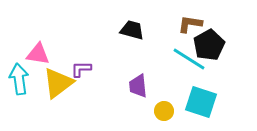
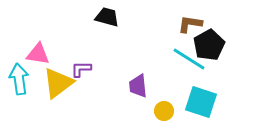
black trapezoid: moved 25 px left, 13 px up
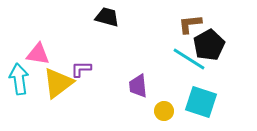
brown L-shape: rotated 15 degrees counterclockwise
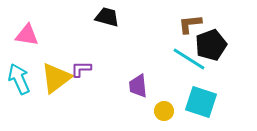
black pentagon: moved 2 px right; rotated 8 degrees clockwise
pink triangle: moved 11 px left, 19 px up
cyan arrow: rotated 16 degrees counterclockwise
yellow triangle: moved 2 px left, 5 px up
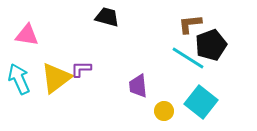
cyan line: moved 1 px left, 1 px up
cyan square: rotated 20 degrees clockwise
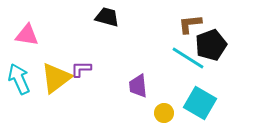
cyan square: moved 1 px left, 1 px down; rotated 8 degrees counterclockwise
yellow circle: moved 2 px down
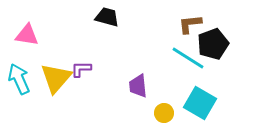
black pentagon: moved 2 px right, 1 px up
yellow triangle: rotated 12 degrees counterclockwise
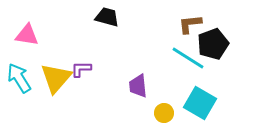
cyan arrow: moved 1 px up; rotated 8 degrees counterclockwise
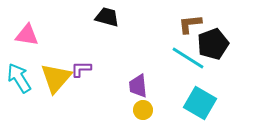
yellow circle: moved 21 px left, 3 px up
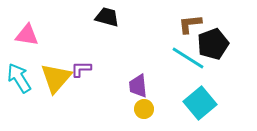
cyan square: rotated 20 degrees clockwise
yellow circle: moved 1 px right, 1 px up
